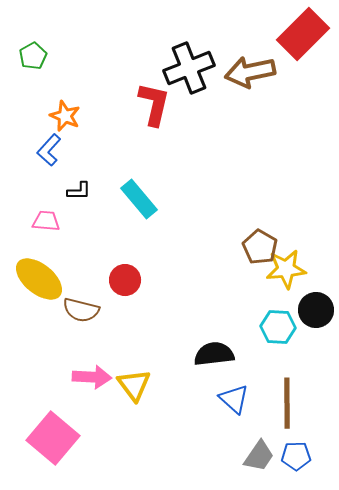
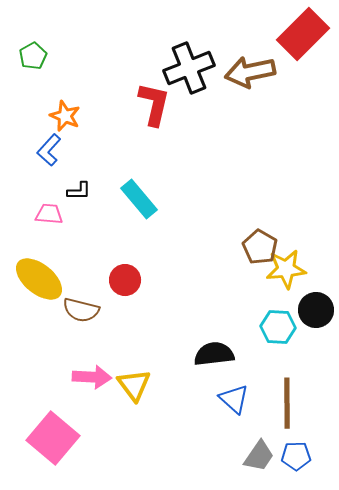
pink trapezoid: moved 3 px right, 7 px up
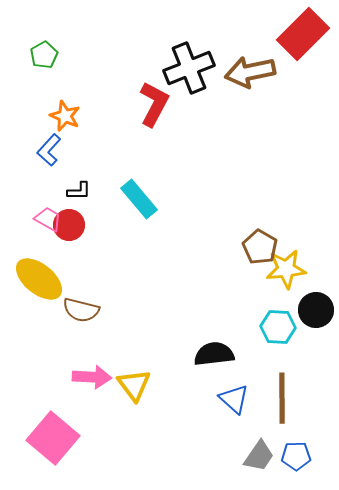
green pentagon: moved 11 px right, 1 px up
red L-shape: rotated 15 degrees clockwise
pink trapezoid: moved 1 px left, 5 px down; rotated 24 degrees clockwise
red circle: moved 56 px left, 55 px up
brown line: moved 5 px left, 5 px up
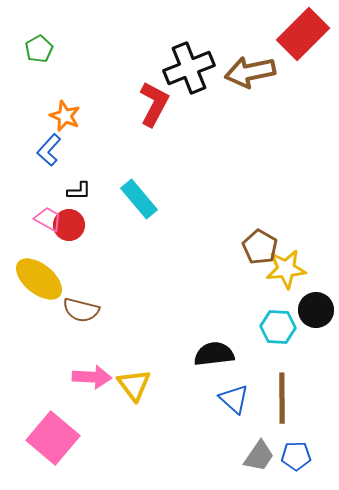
green pentagon: moved 5 px left, 6 px up
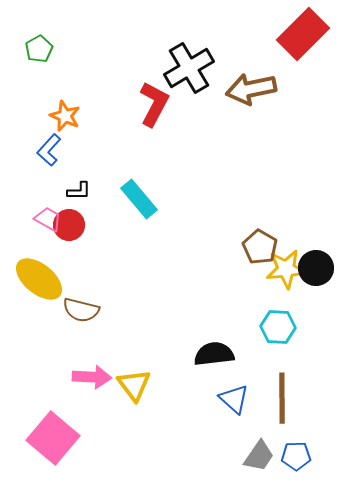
black cross: rotated 9 degrees counterclockwise
brown arrow: moved 1 px right, 17 px down
black circle: moved 42 px up
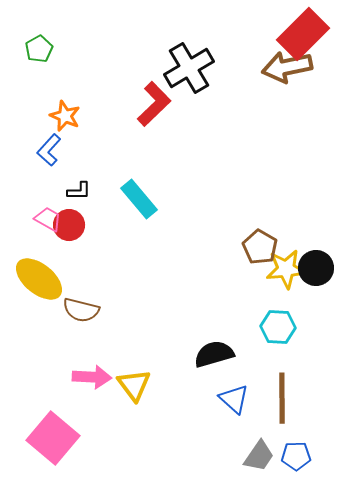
brown arrow: moved 36 px right, 22 px up
red L-shape: rotated 18 degrees clockwise
black semicircle: rotated 9 degrees counterclockwise
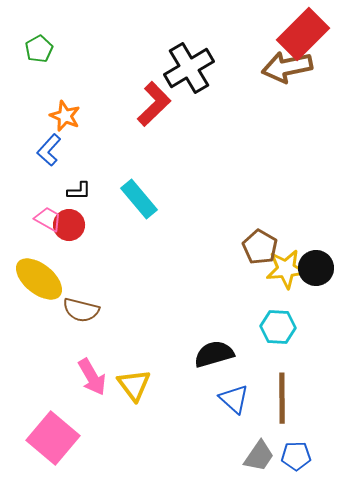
pink arrow: rotated 57 degrees clockwise
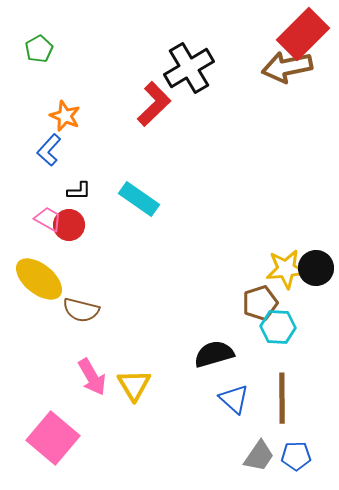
cyan rectangle: rotated 15 degrees counterclockwise
brown pentagon: moved 56 px down; rotated 24 degrees clockwise
yellow triangle: rotated 6 degrees clockwise
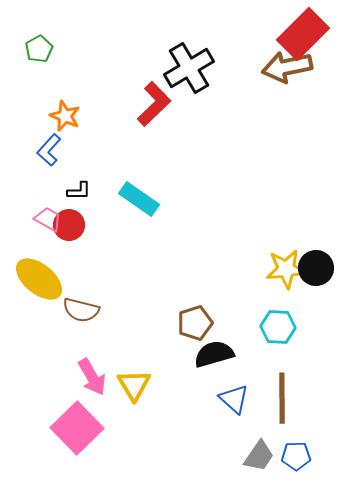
brown pentagon: moved 65 px left, 20 px down
pink square: moved 24 px right, 10 px up; rotated 6 degrees clockwise
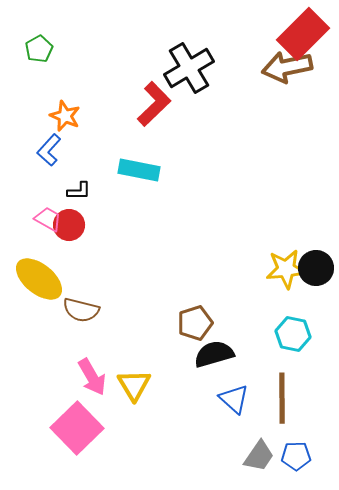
cyan rectangle: moved 29 px up; rotated 24 degrees counterclockwise
cyan hexagon: moved 15 px right, 7 px down; rotated 8 degrees clockwise
